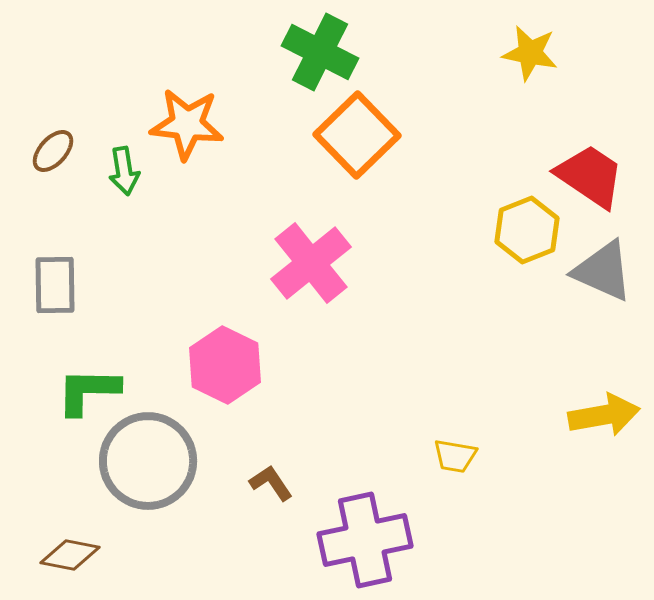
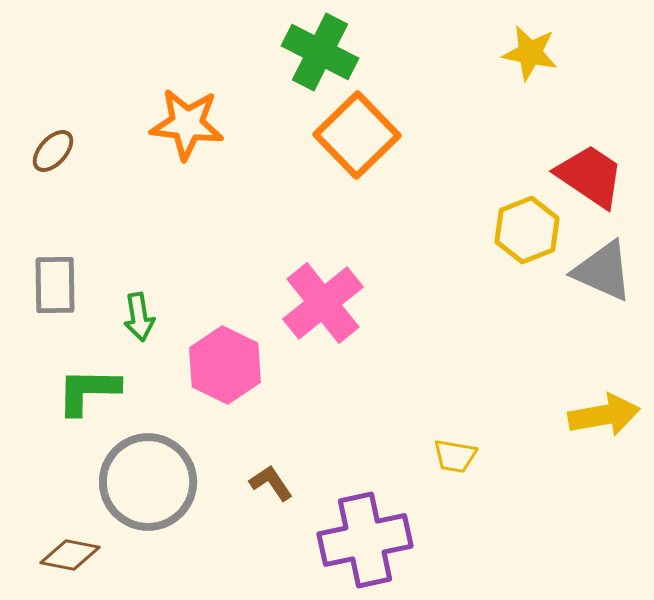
green arrow: moved 15 px right, 146 px down
pink cross: moved 12 px right, 40 px down
gray circle: moved 21 px down
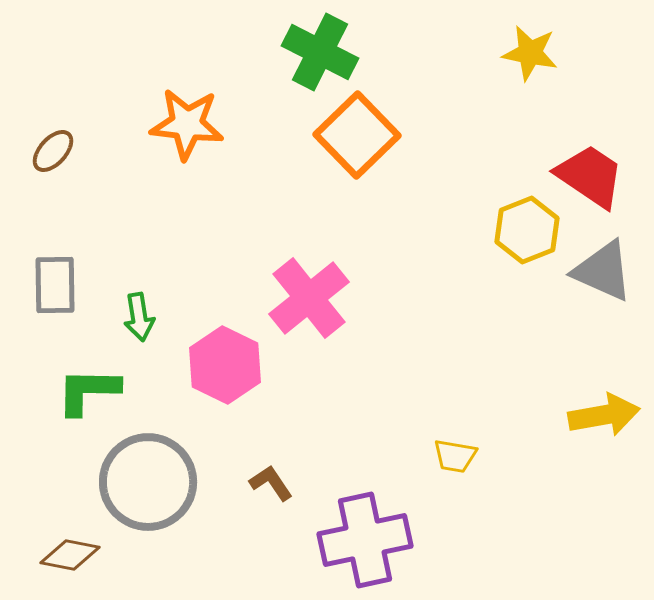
pink cross: moved 14 px left, 5 px up
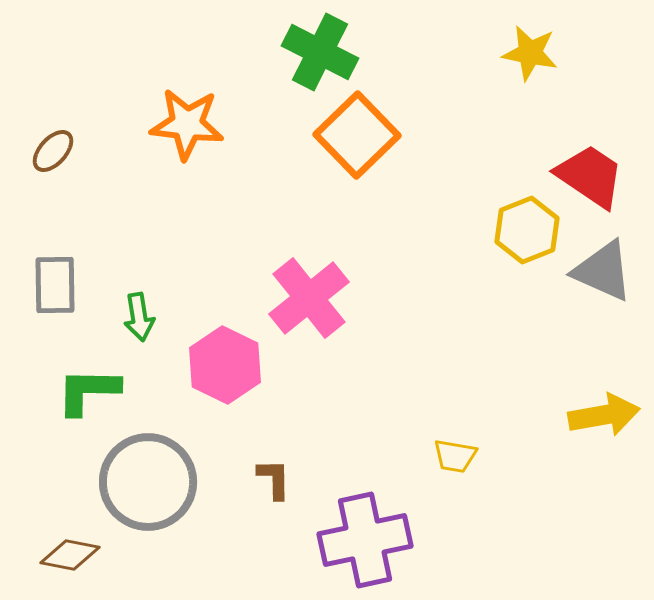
brown L-shape: moved 3 px right, 4 px up; rotated 33 degrees clockwise
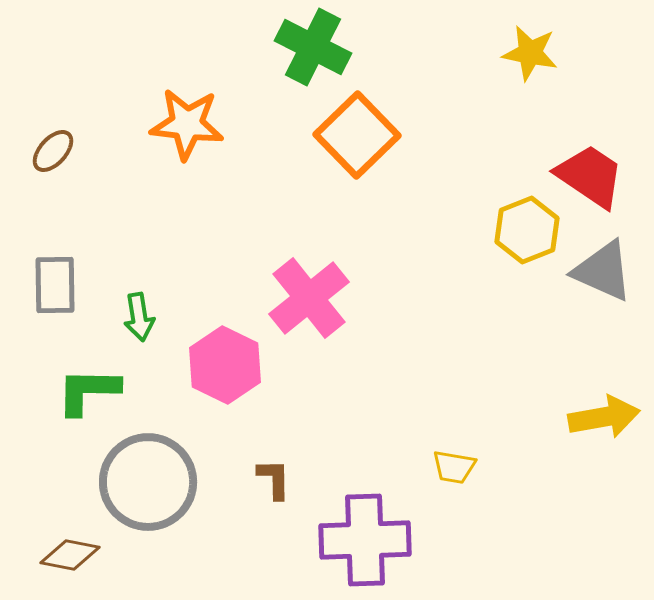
green cross: moved 7 px left, 5 px up
yellow arrow: moved 2 px down
yellow trapezoid: moved 1 px left, 11 px down
purple cross: rotated 10 degrees clockwise
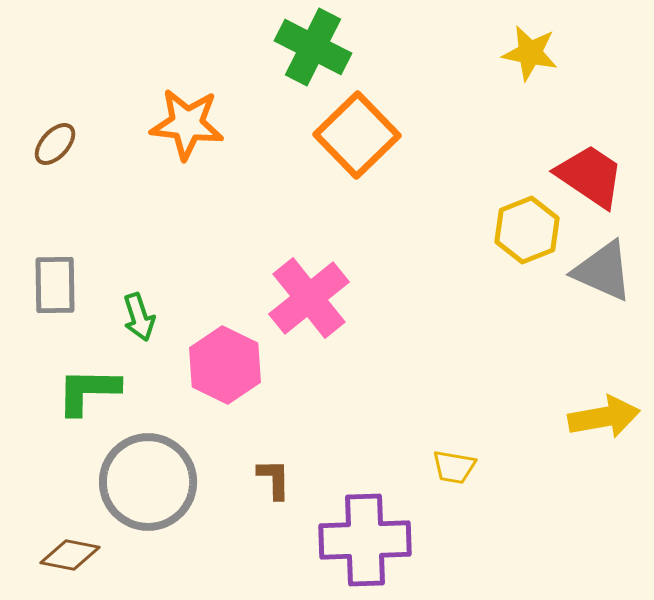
brown ellipse: moved 2 px right, 7 px up
green arrow: rotated 9 degrees counterclockwise
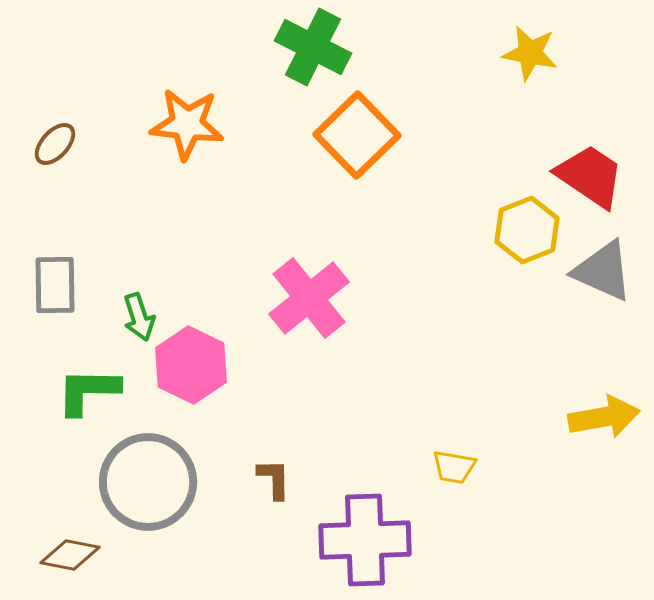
pink hexagon: moved 34 px left
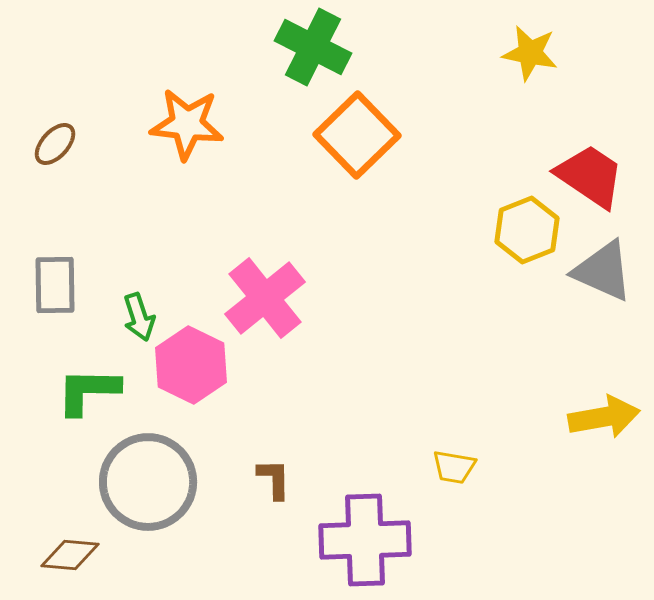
pink cross: moved 44 px left
brown diamond: rotated 6 degrees counterclockwise
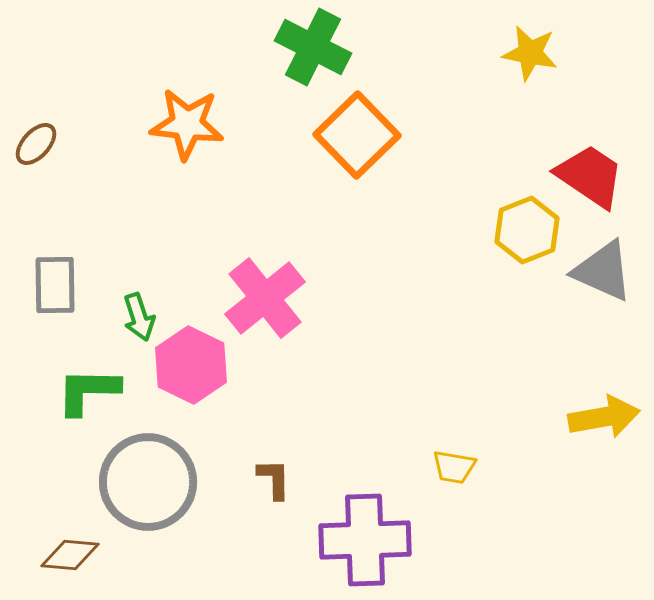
brown ellipse: moved 19 px left
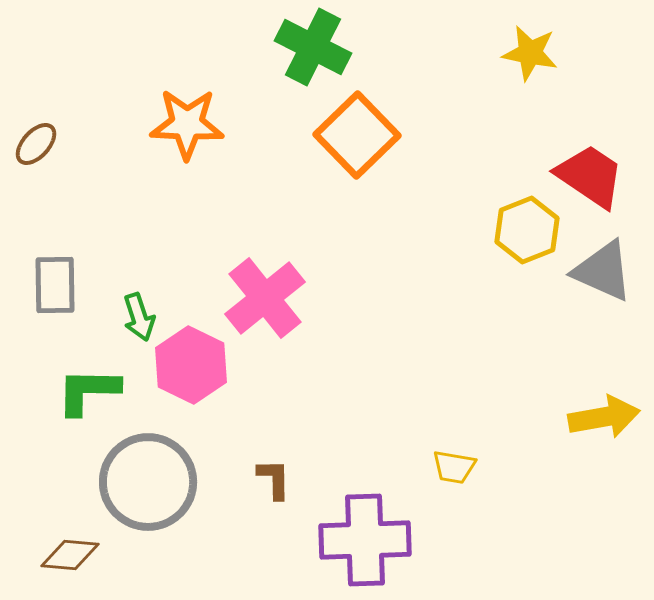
orange star: rotated 4 degrees counterclockwise
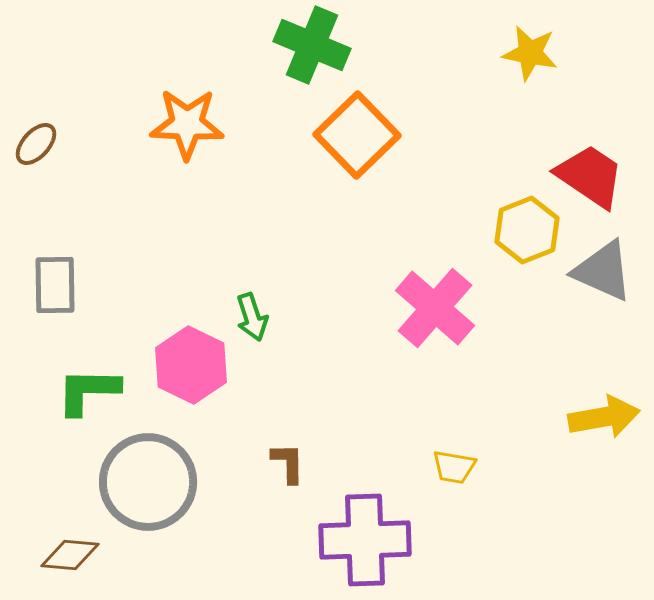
green cross: moved 1 px left, 2 px up; rotated 4 degrees counterclockwise
pink cross: moved 170 px right, 10 px down; rotated 10 degrees counterclockwise
green arrow: moved 113 px right
brown L-shape: moved 14 px right, 16 px up
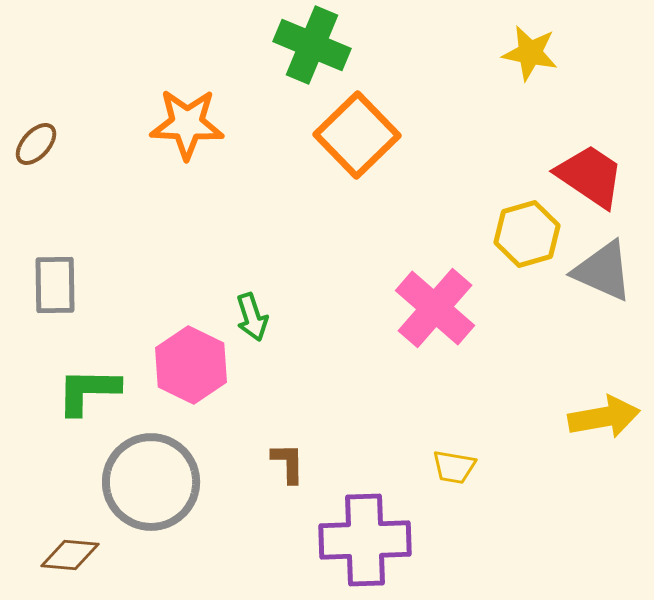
yellow hexagon: moved 4 px down; rotated 6 degrees clockwise
gray circle: moved 3 px right
